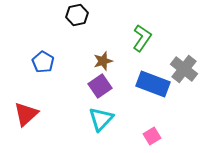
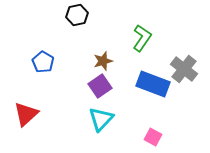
pink square: moved 1 px right, 1 px down; rotated 30 degrees counterclockwise
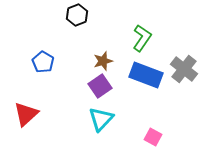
black hexagon: rotated 10 degrees counterclockwise
blue rectangle: moved 7 px left, 9 px up
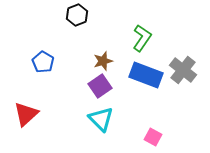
gray cross: moved 1 px left, 1 px down
cyan triangle: rotated 28 degrees counterclockwise
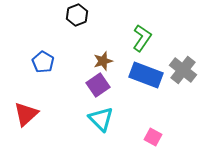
purple square: moved 2 px left, 1 px up
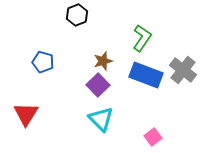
blue pentagon: rotated 15 degrees counterclockwise
purple square: rotated 10 degrees counterclockwise
red triangle: rotated 16 degrees counterclockwise
pink square: rotated 24 degrees clockwise
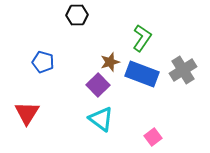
black hexagon: rotated 20 degrees clockwise
brown star: moved 7 px right, 1 px down
gray cross: rotated 20 degrees clockwise
blue rectangle: moved 4 px left, 1 px up
red triangle: moved 1 px right, 1 px up
cyan triangle: rotated 8 degrees counterclockwise
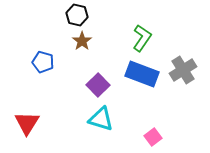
black hexagon: rotated 15 degrees clockwise
brown star: moved 28 px left, 21 px up; rotated 18 degrees counterclockwise
red triangle: moved 10 px down
cyan triangle: rotated 20 degrees counterclockwise
